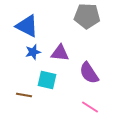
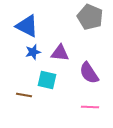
gray pentagon: moved 3 px right, 1 px down; rotated 20 degrees clockwise
pink line: rotated 30 degrees counterclockwise
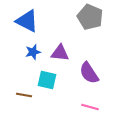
blue triangle: moved 5 px up
pink line: rotated 12 degrees clockwise
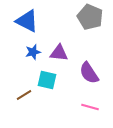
purple triangle: moved 1 px left
brown line: rotated 42 degrees counterclockwise
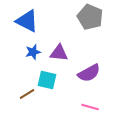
purple semicircle: rotated 85 degrees counterclockwise
brown line: moved 3 px right, 1 px up
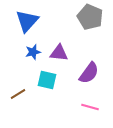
blue triangle: rotated 45 degrees clockwise
purple semicircle: rotated 25 degrees counterclockwise
brown line: moved 9 px left
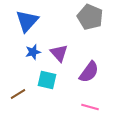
purple triangle: rotated 42 degrees clockwise
purple semicircle: moved 1 px up
